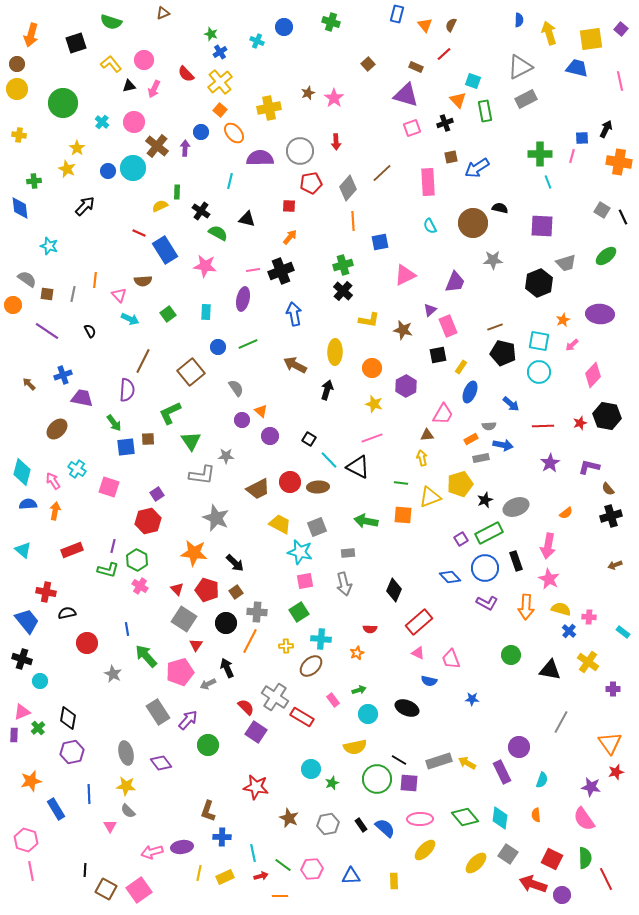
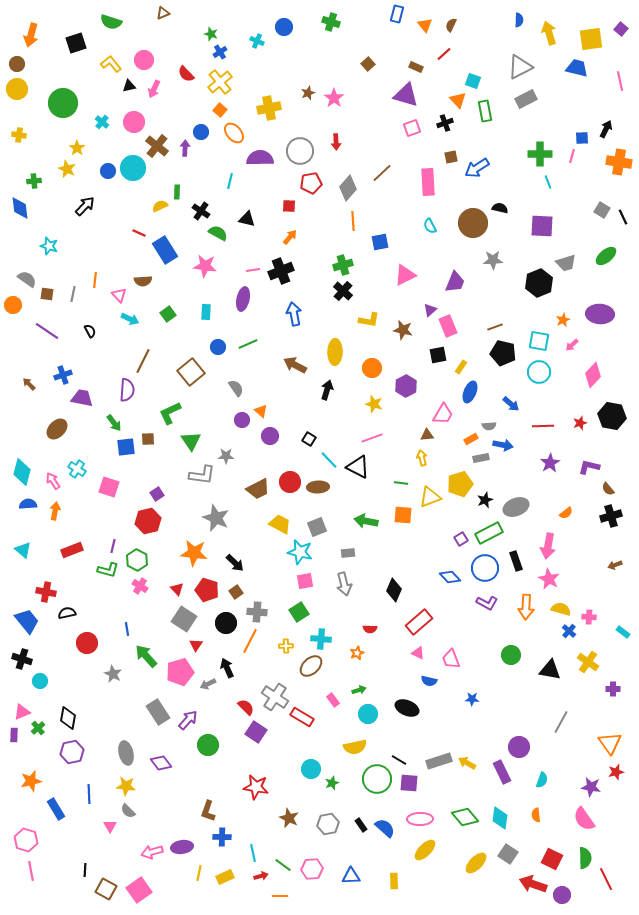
black hexagon at (607, 416): moved 5 px right
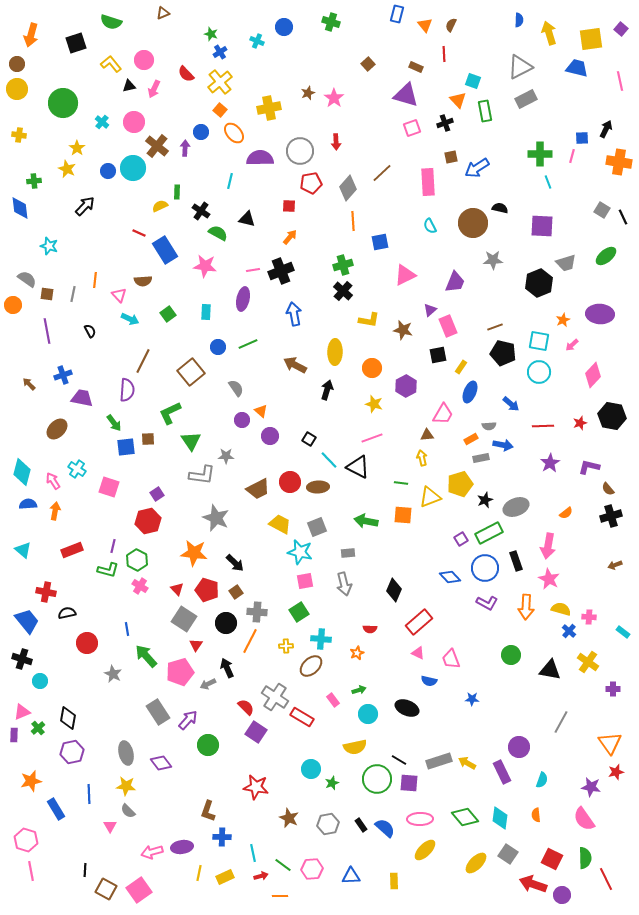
red line at (444, 54): rotated 49 degrees counterclockwise
purple line at (47, 331): rotated 45 degrees clockwise
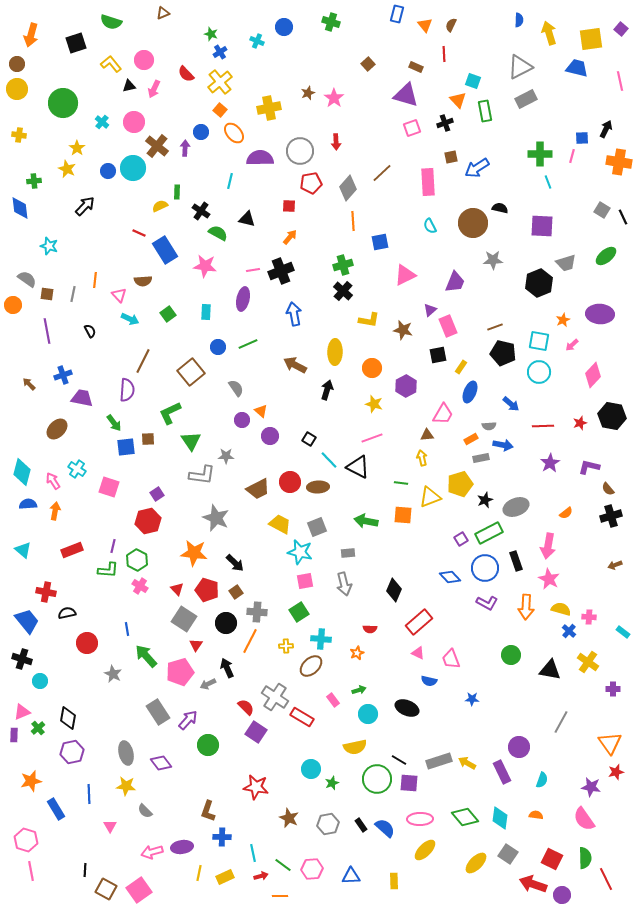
green L-shape at (108, 570): rotated 10 degrees counterclockwise
gray semicircle at (128, 811): moved 17 px right
orange semicircle at (536, 815): rotated 104 degrees clockwise
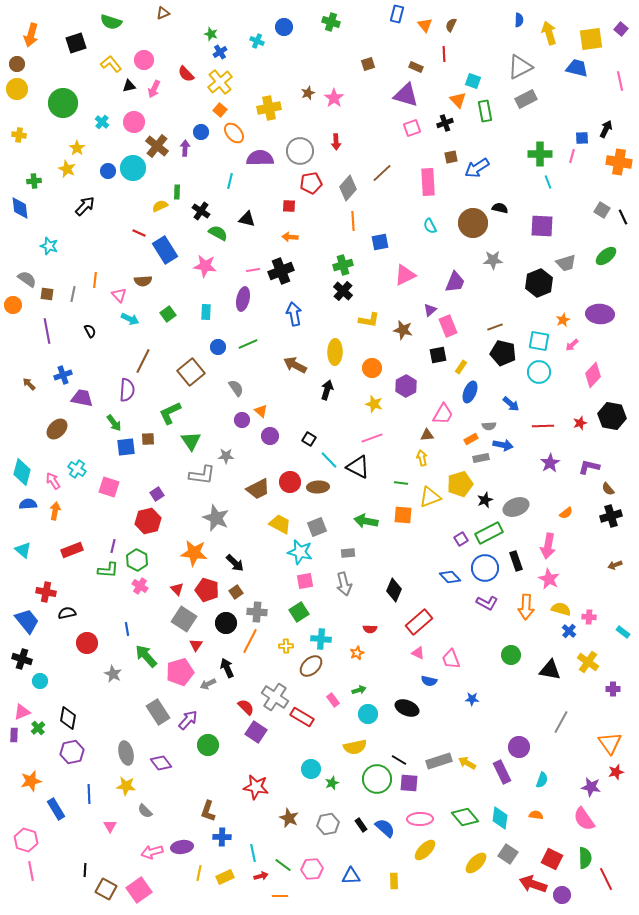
brown square at (368, 64): rotated 24 degrees clockwise
orange arrow at (290, 237): rotated 126 degrees counterclockwise
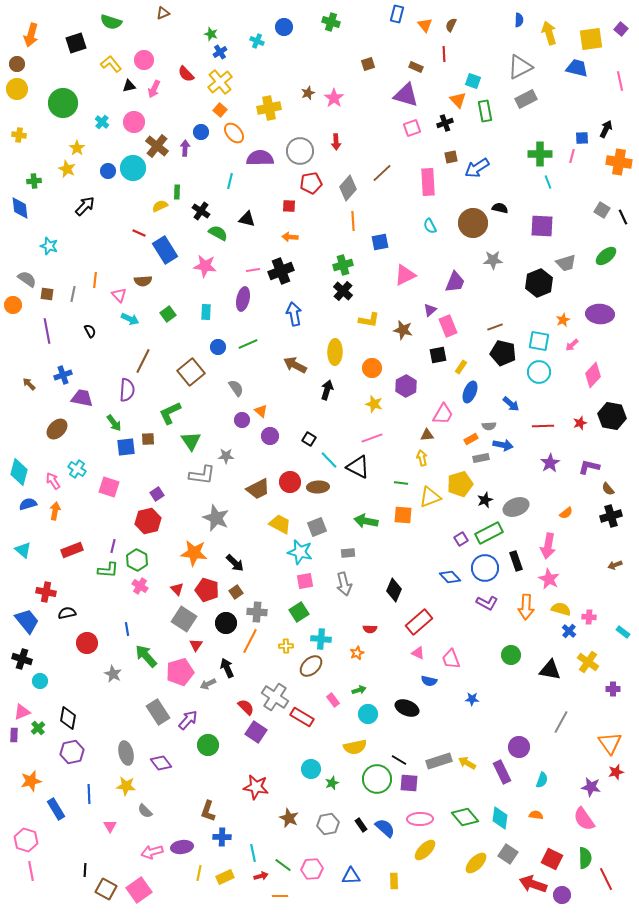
cyan diamond at (22, 472): moved 3 px left
blue semicircle at (28, 504): rotated 12 degrees counterclockwise
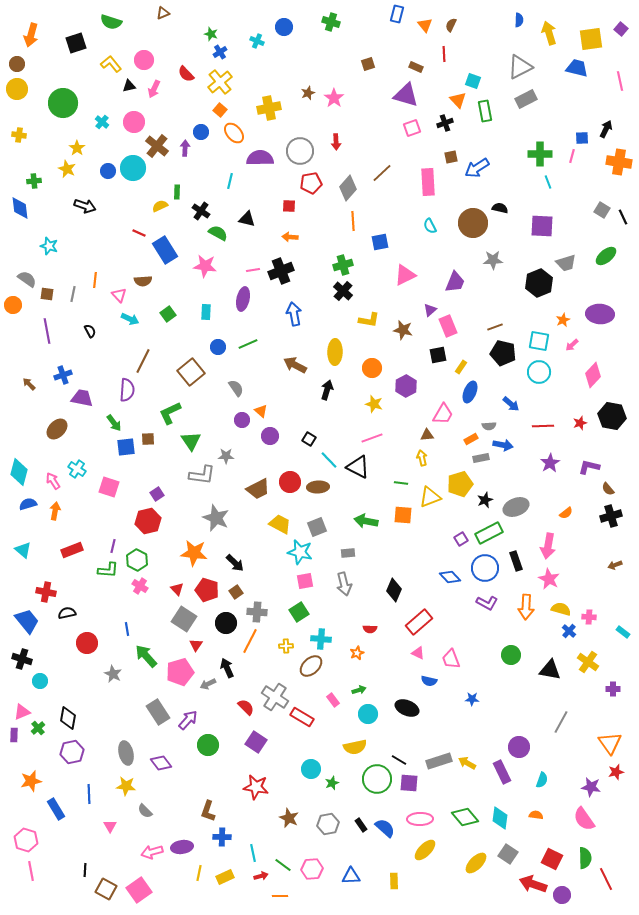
black arrow at (85, 206): rotated 65 degrees clockwise
purple square at (256, 732): moved 10 px down
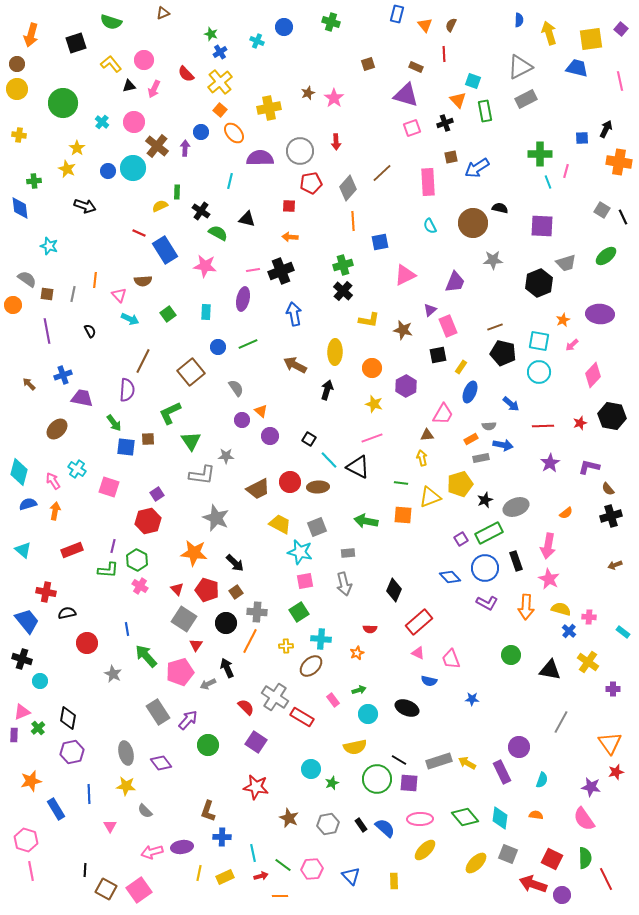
pink line at (572, 156): moved 6 px left, 15 px down
blue square at (126, 447): rotated 12 degrees clockwise
gray square at (508, 854): rotated 12 degrees counterclockwise
blue triangle at (351, 876): rotated 48 degrees clockwise
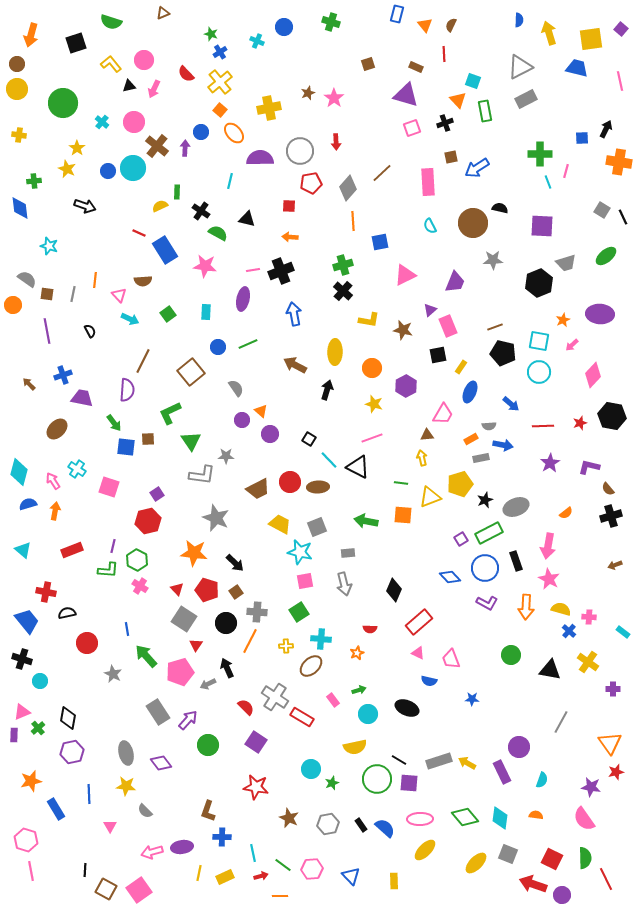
purple circle at (270, 436): moved 2 px up
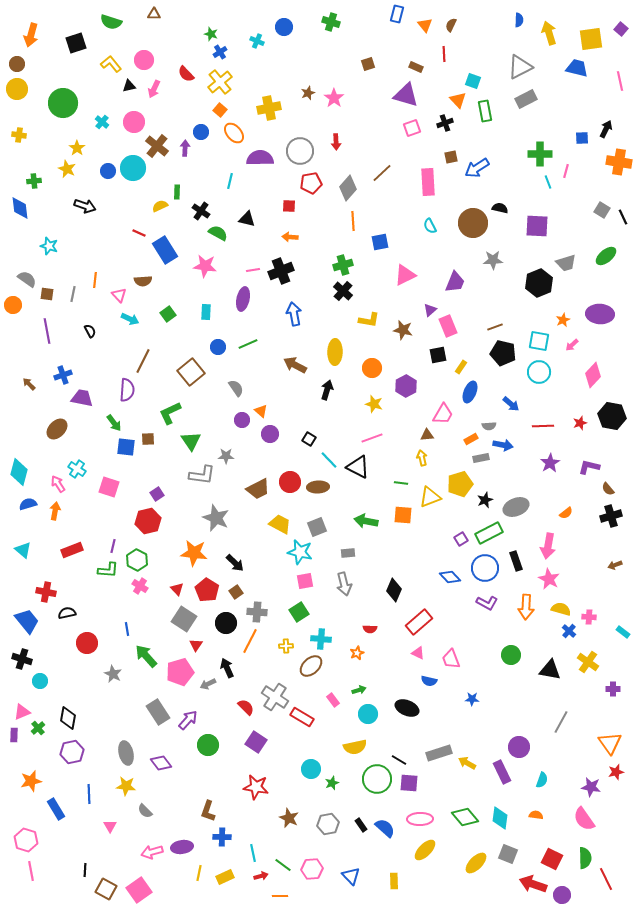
brown triangle at (163, 13): moved 9 px left, 1 px down; rotated 24 degrees clockwise
purple square at (542, 226): moved 5 px left
pink arrow at (53, 481): moved 5 px right, 3 px down
red pentagon at (207, 590): rotated 15 degrees clockwise
gray rectangle at (439, 761): moved 8 px up
